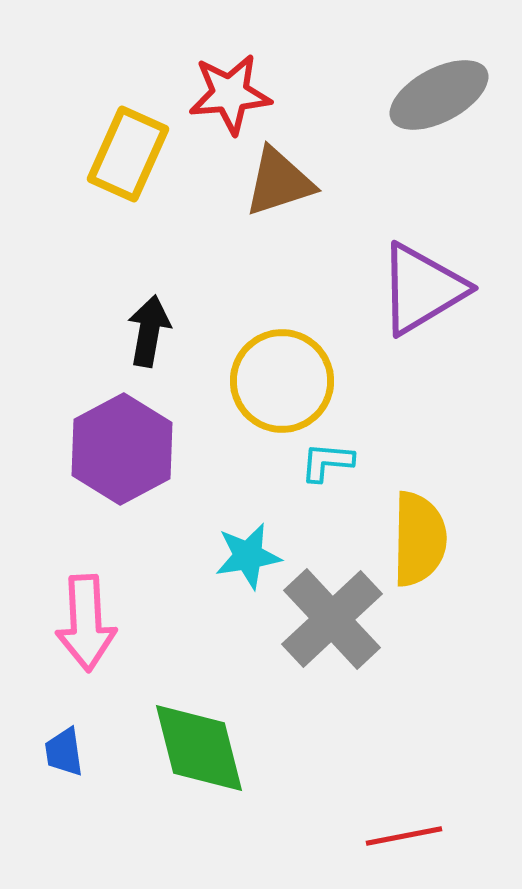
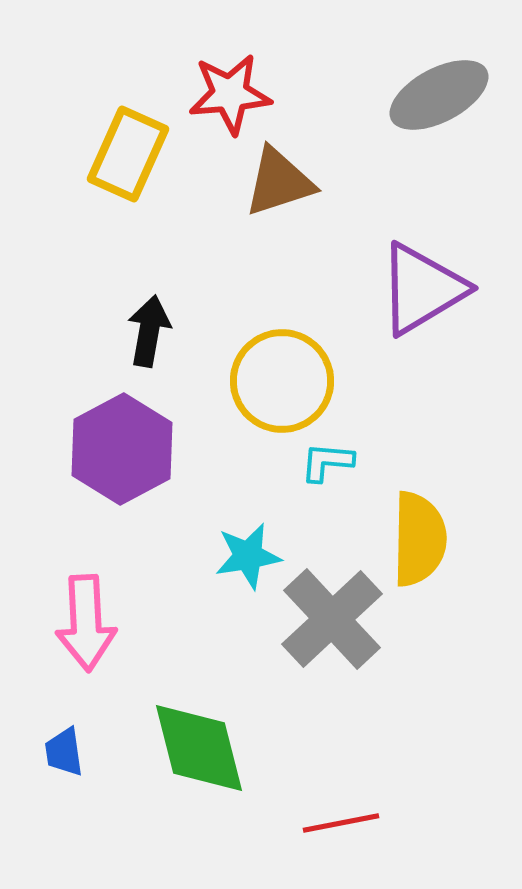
red line: moved 63 px left, 13 px up
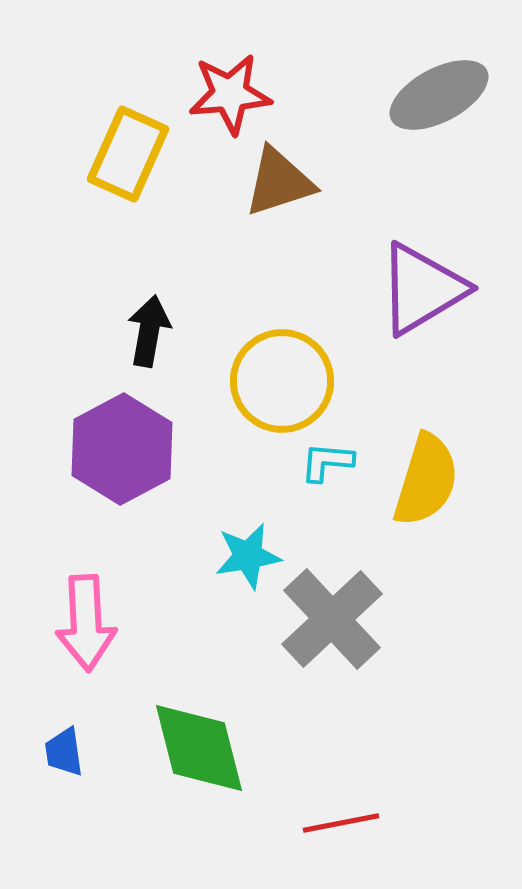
yellow semicircle: moved 7 px right, 59 px up; rotated 16 degrees clockwise
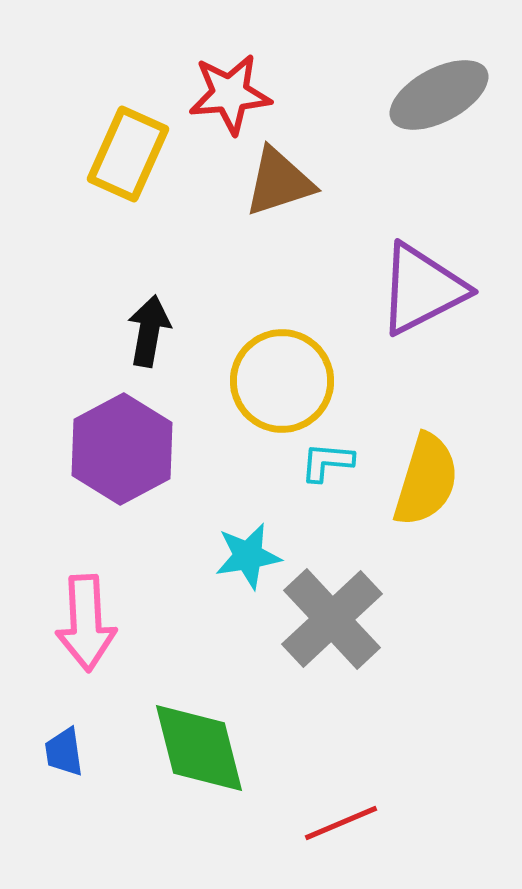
purple triangle: rotated 4 degrees clockwise
red line: rotated 12 degrees counterclockwise
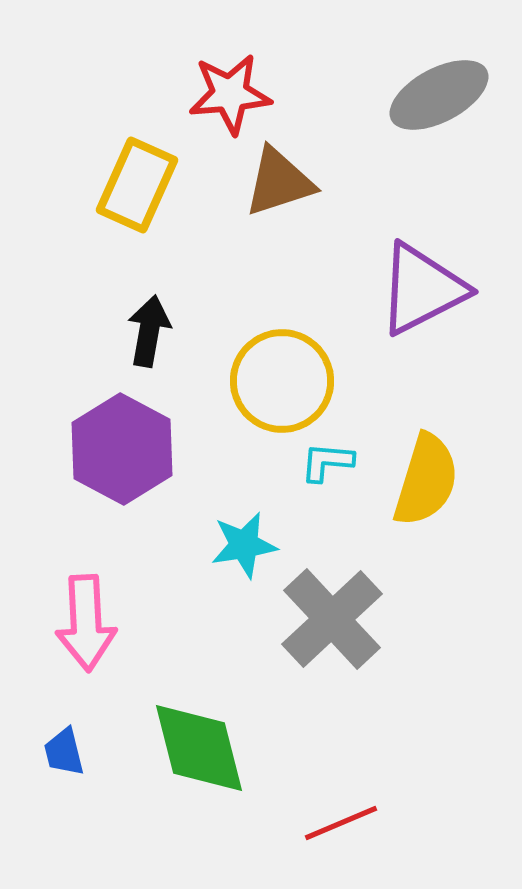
yellow rectangle: moved 9 px right, 31 px down
purple hexagon: rotated 4 degrees counterclockwise
cyan star: moved 4 px left, 11 px up
blue trapezoid: rotated 6 degrees counterclockwise
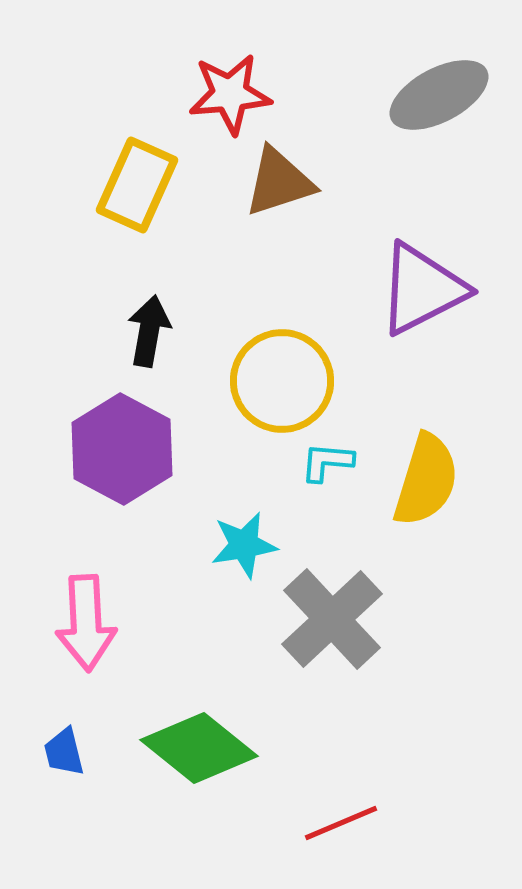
green diamond: rotated 37 degrees counterclockwise
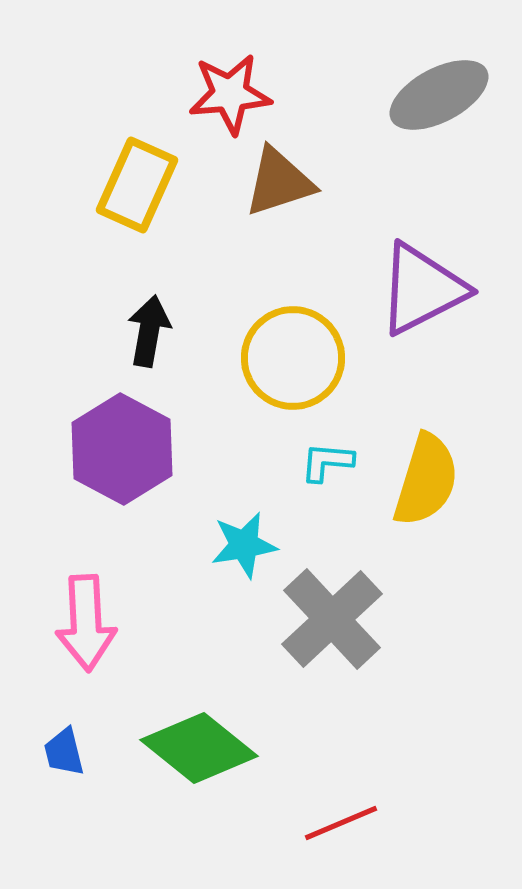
yellow circle: moved 11 px right, 23 px up
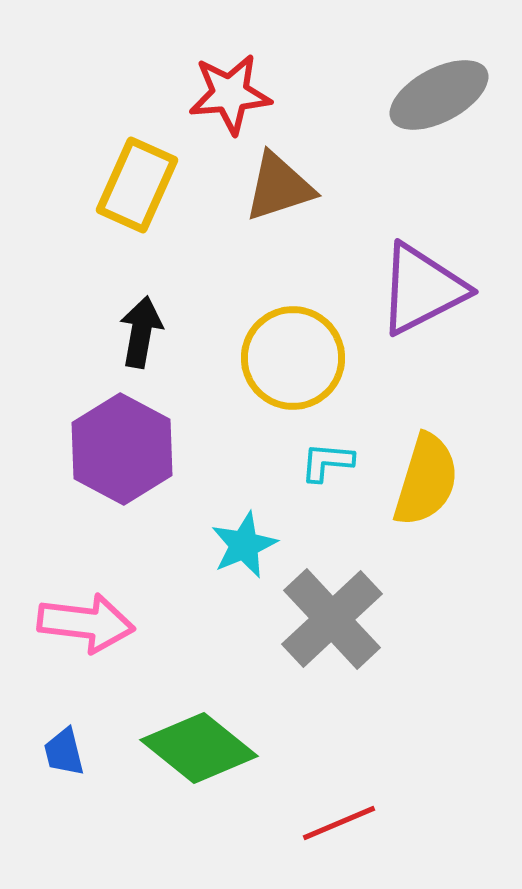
brown triangle: moved 5 px down
black arrow: moved 8 px left, 1 px down
cyan star: rotated 14 degrees counterclockwise
pink arrow: rotated 80 degrees counterclockwise
red line: moved 2 px left
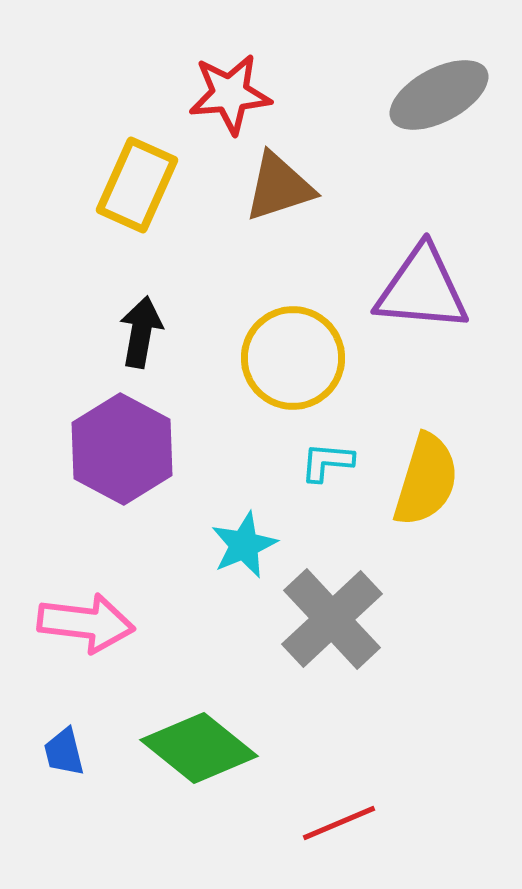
purple triangle: rotated 32 degrees clockwise
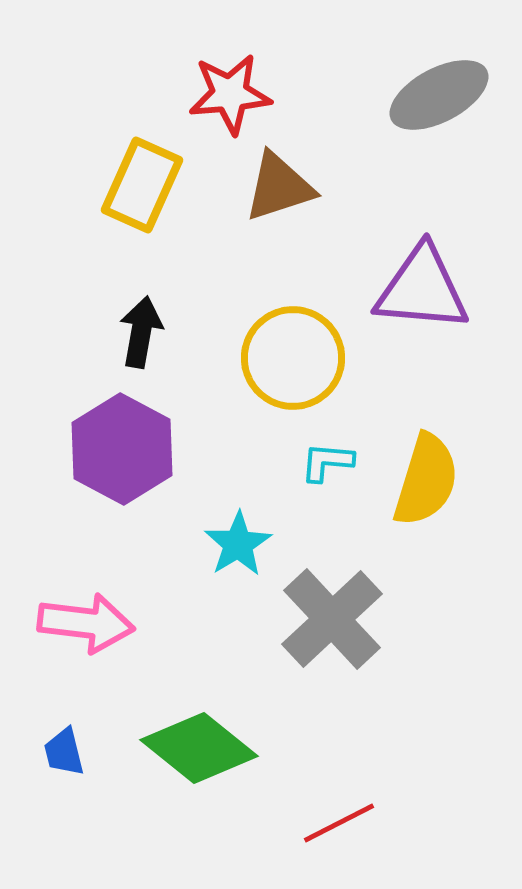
yellow rectangle: moved 5 px right
cyan star: moved 6 px left, 1 px up; rotated 8 degrees counterclockwise
red line: rotated 4 degrees counterclockwise
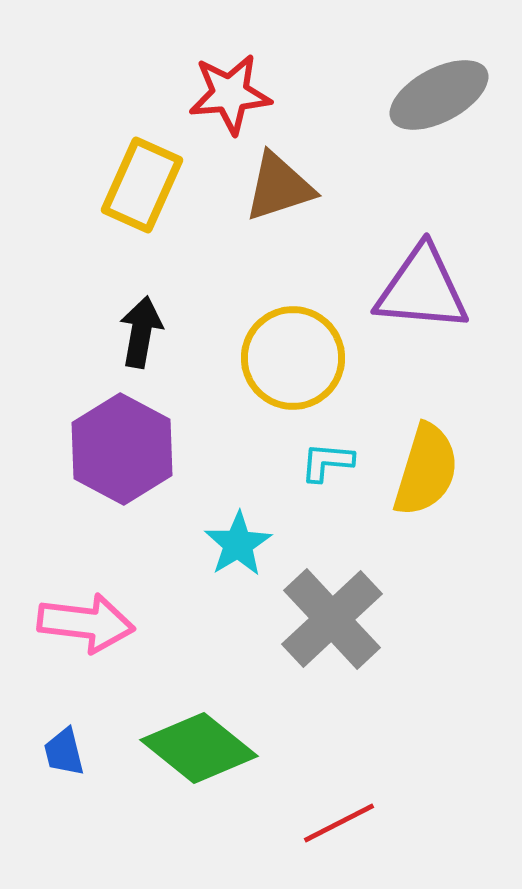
yellow semicircle: moved 10 px up
